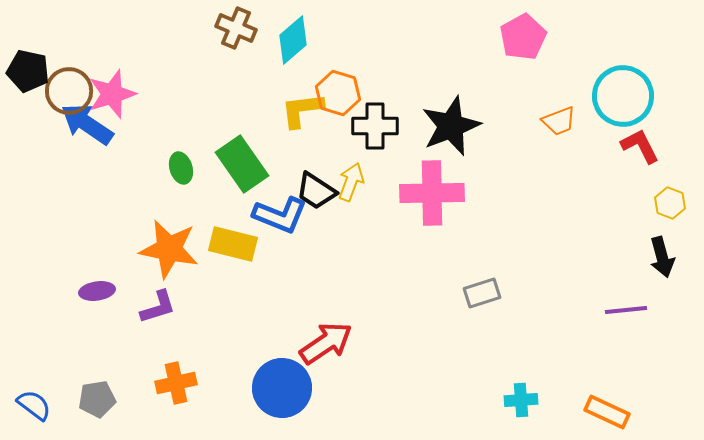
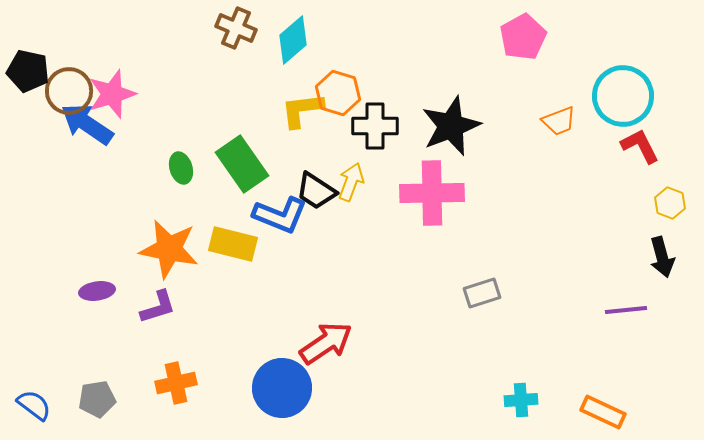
orange rectangle: moved 4 px left
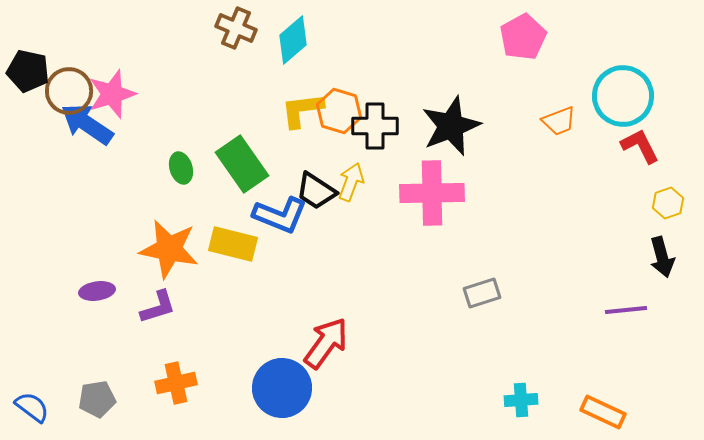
orange hexagon: moved 1 px right, 18 px down
yellow hexagon: moved 2 px left; rotated 20 degrees clockwise
red arrow: rotated 20 degrees counterclockwise
blue semicircle: moved 2 px left, 2 px down
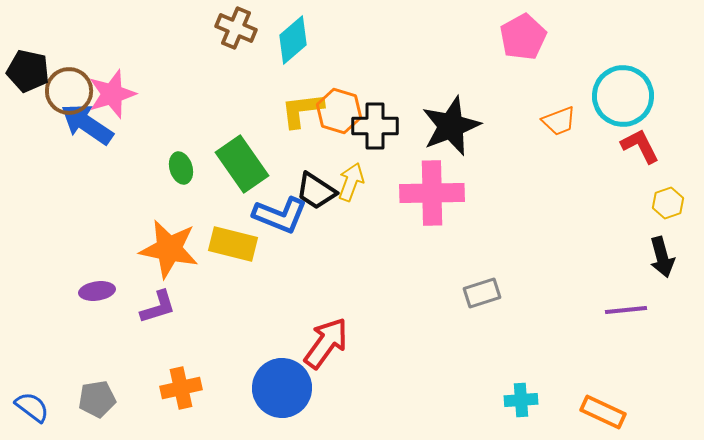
orange cross: moved 5 px right, 5 px down
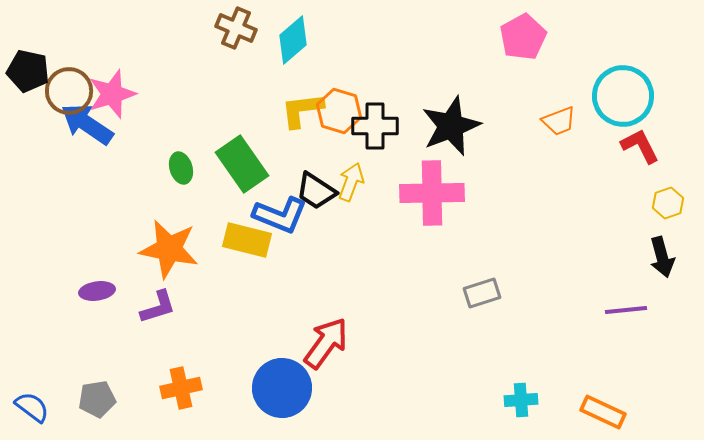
yellow rectangle: moved 14 px right, 4 px up
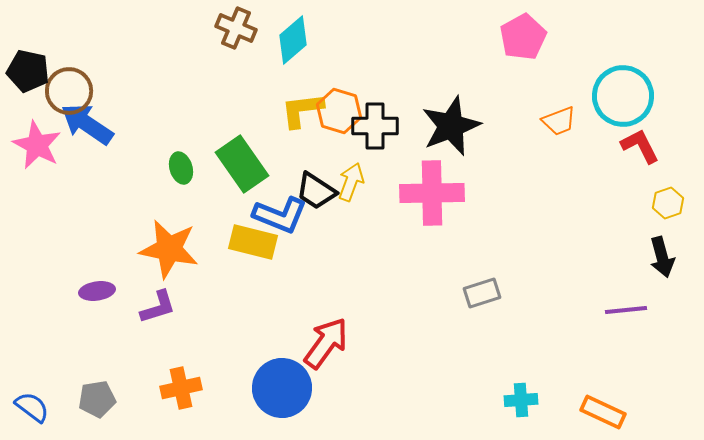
pink star: moved 75 px left, 51 px down; rotated 27 degrees counterclockwise
yellow rectangle: moved 6 px right, 2 px down
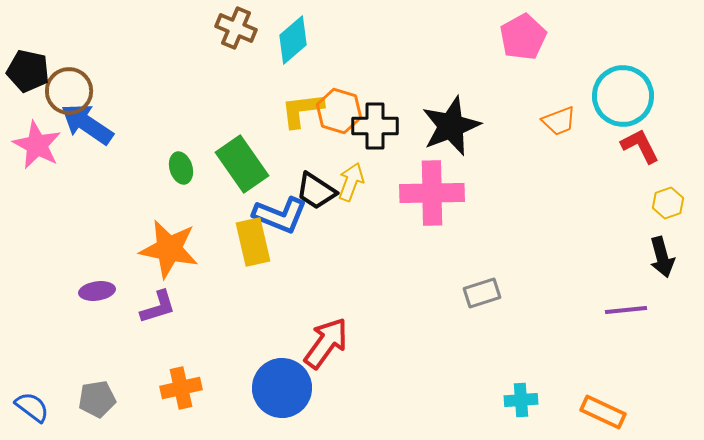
yellow rectangle: rotated 63 degrees clockwise
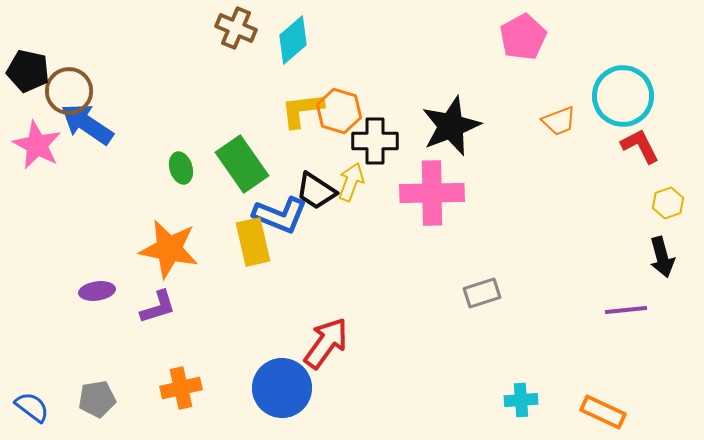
black cross: moved 15 px down
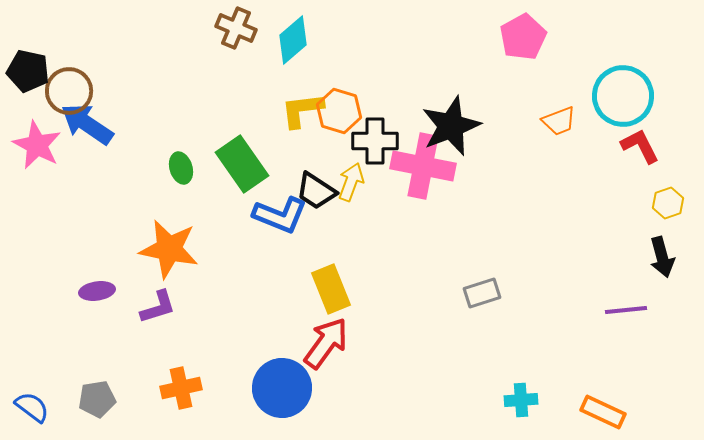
pink cross: moved 9 px left, 27 px up; rotated 12 degrees clockwise
yellow rectangle: moved 78 px right, 47 px down; rotated 9 degrees counterclockwise
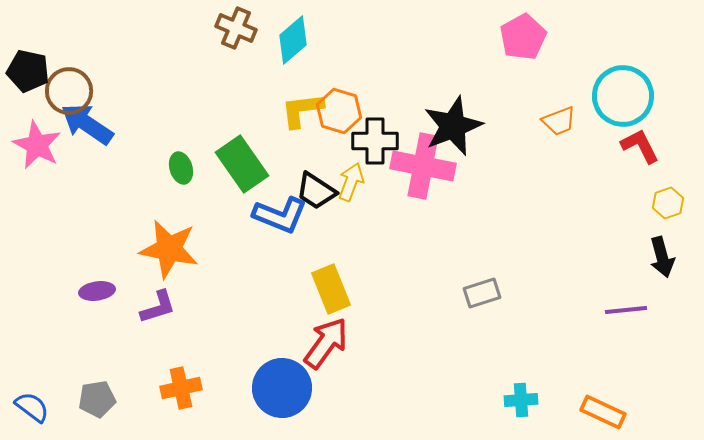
black star: moved 2 px right
